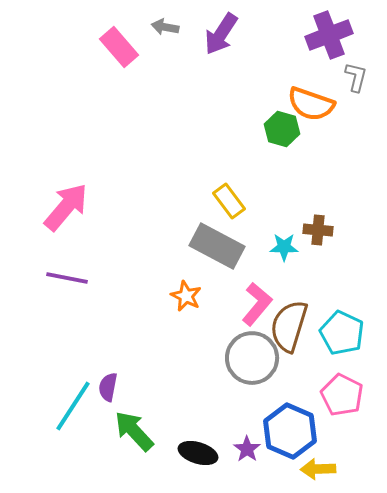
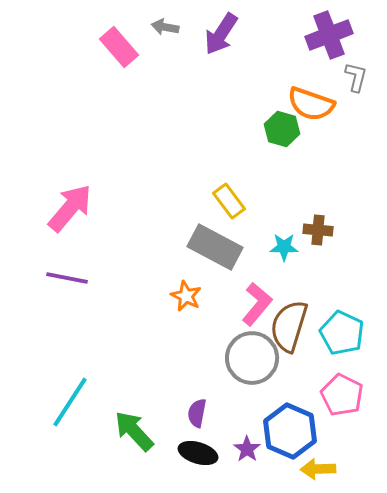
pink arrow: moved 4 px right, 1 px down
gray rectangle: moved 2 px left, 1 px down
purple semicircle: moved 89 px right, 26 px down
cyan line: moved 3 px left, 4 px up
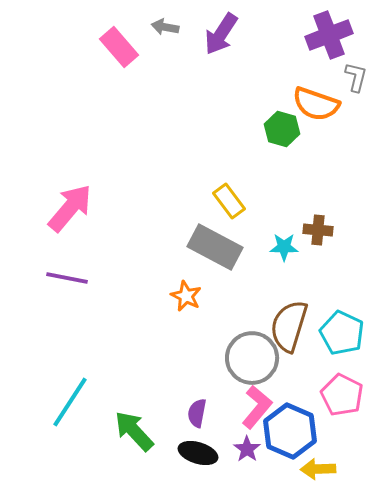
orange semicircle: moved 5 px right
pink L-shape: moved 103 px down
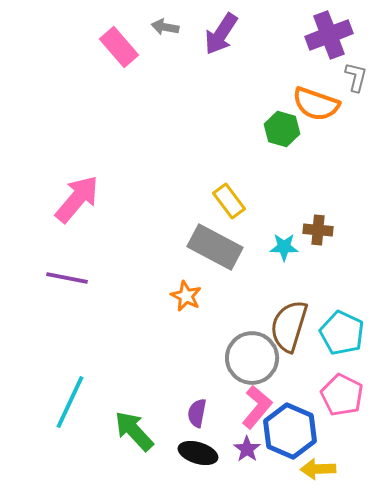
pink arrow: moved 7 px right, 9 px up
cyan line: rotated 8 degrees counterclockwise
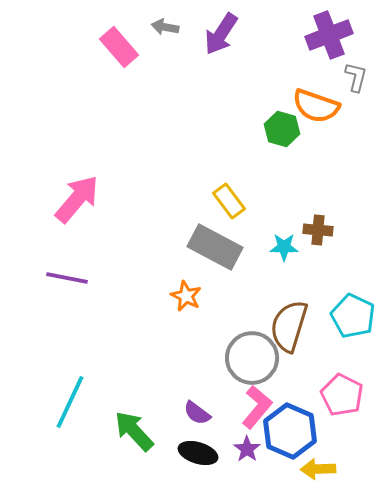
orange semicircle: moved 2 px down
cyan pentagon: moved 11 px right, 17 px up
purple semicircle: rotated 64 degrees counterclockwise
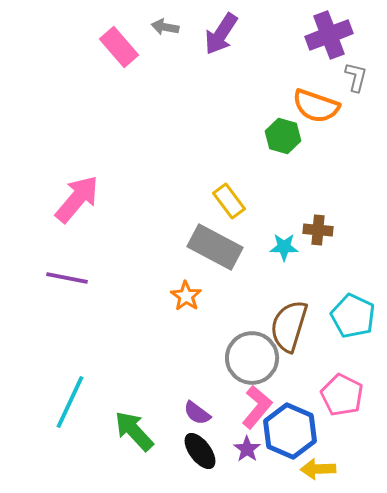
green hexagon: moved 1 px right, 7 px down
orange star: rotated 8 degrees clockwise
black ellipse: moved 2 px right, 2 px up; rotated 36 degrees clockwise
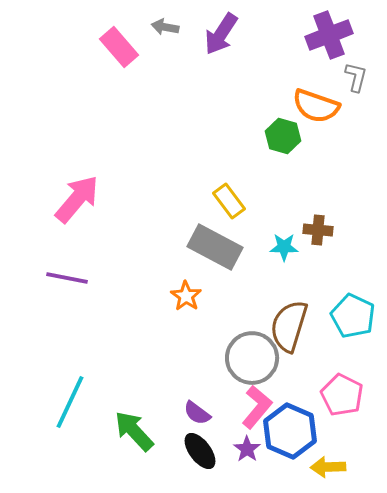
yellow arrow: moved 10 px right, 2 px up
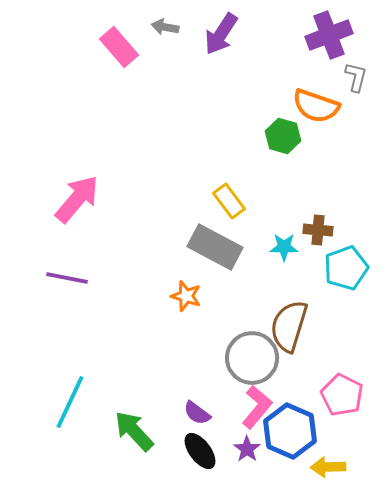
orange star: rotated 16 degrees counterclockwise
cyan pentagon: moved 7 px left, 48 px up; rotated 27 degrees clockwise
